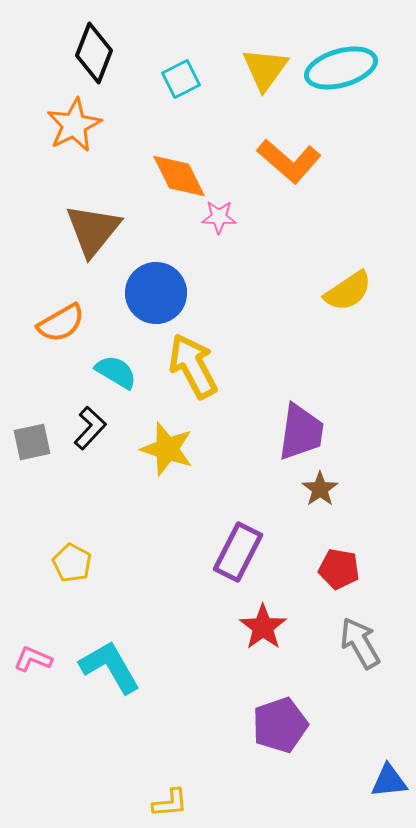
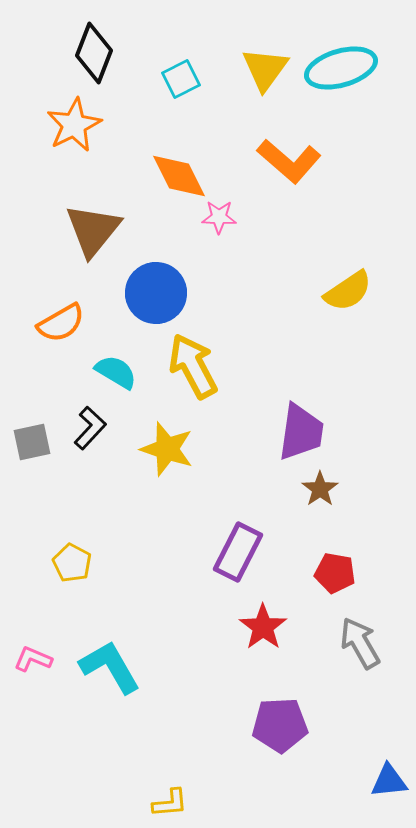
red pentagon: moved 4 px left, 4 px down
purple pentagon: rotated 16 degrees clockwise
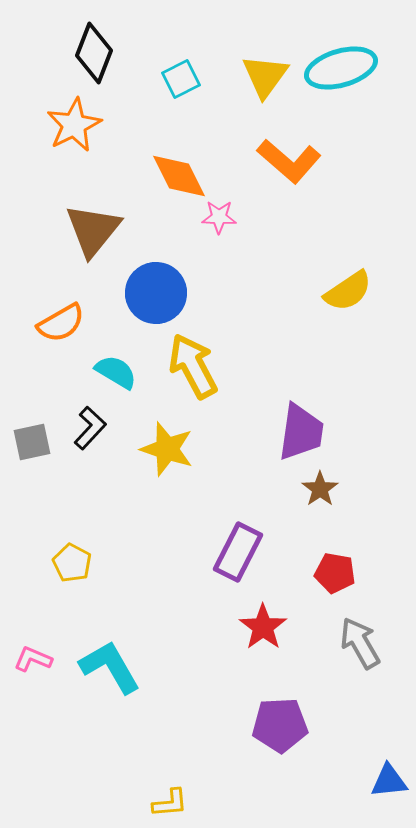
yellow triangle: moved 7 px down
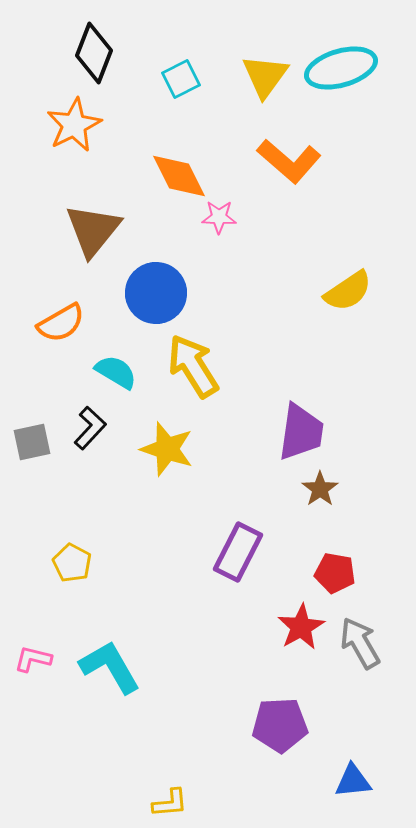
yellow arrow: rotated 4 degrees counterclockwise
red star: moved 38 px right; rotated 6 degrees clockwise
pink L-shape: rotated 9 degrees counterclockwise
blue triangle: moved 36 px left
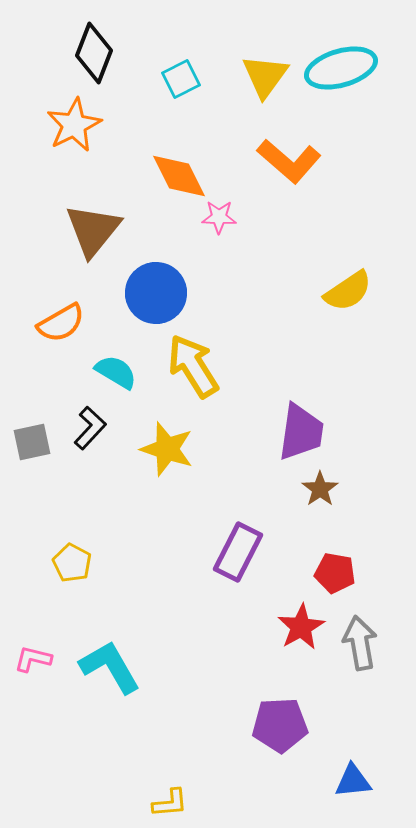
gray arrow: rotated 20 degrees clockwise
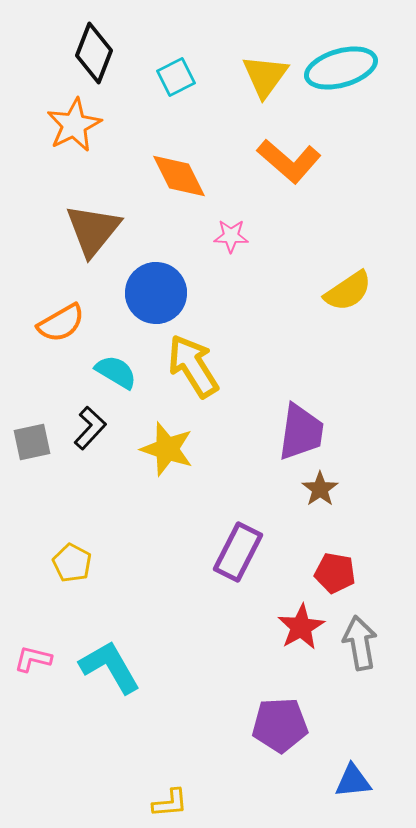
cyan square: moved 5 px left, 2 px up
pink star: moved 12 px right, 19 px down
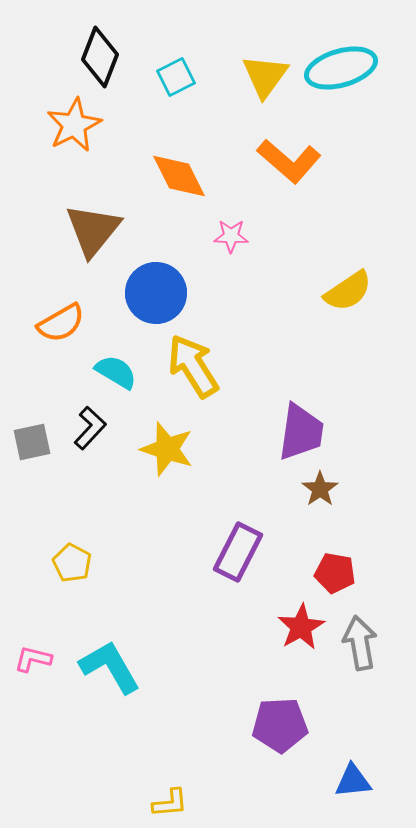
black diamond: moved 6 px right, 4 px down
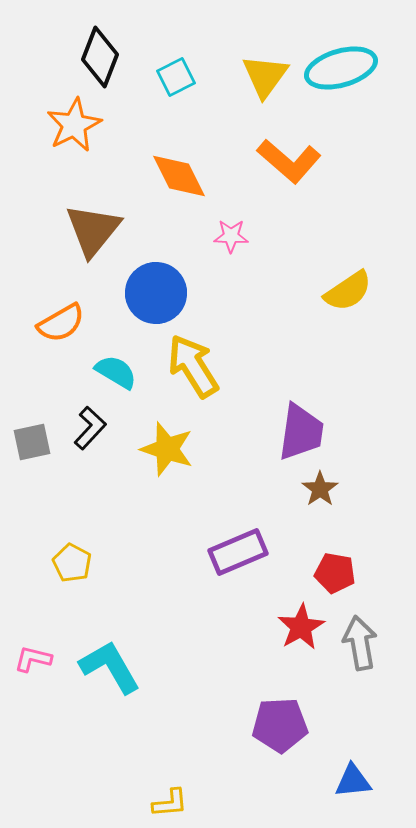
purple rectangle: rotated 40 degrees clockwise
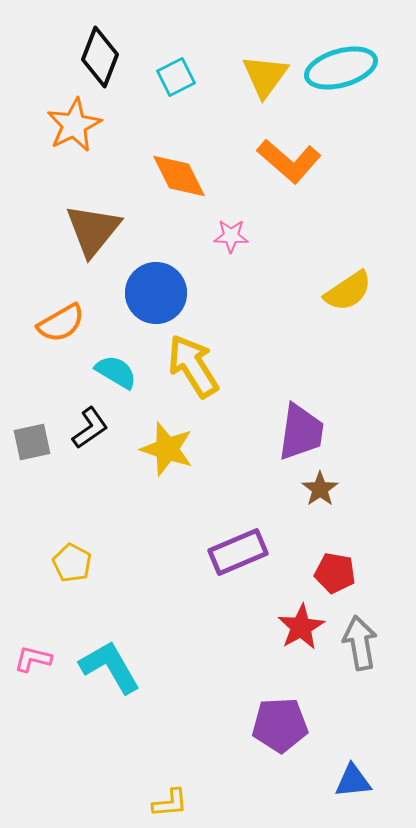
black L-shape: rotated 12 degrees clockwise
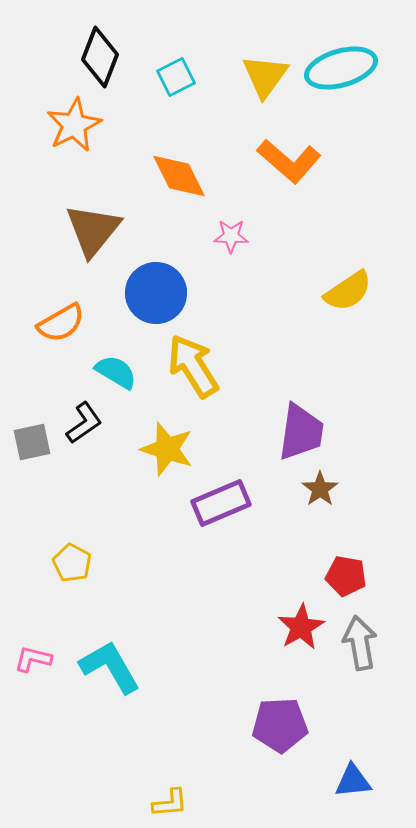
black L-shape: moved 6 px left, 5 px up
purple rectangle: moved 17 px left, 49 px up
red pentagon: moved 11 px right, 3 px down
